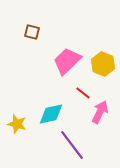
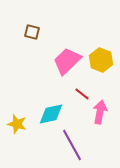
yellow hexagon: moved 2 px left, 4 px up
red line: moved 1 px left, 1 px down
pink arrow: rotated 15 degrees counterclockwise
purple line: rotated 8 degrees clockwise
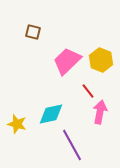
brown square: moved 1 px right
red line: moved 6 px right, 3 px up; rotated 14 degrees clockwise
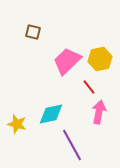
yellow hexagon: moved 1 px left, 1 px up; rotated 25 degrees clockwise
red line: moved 1 px right, 4 px up
pink arrow: moved 1 px left
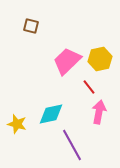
brown square: moved 2 px left, 6 px up
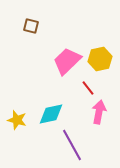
red line: moved 1 px left, 1 px down
yellow star: moved 4 px up
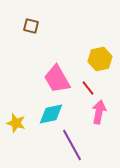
pink trapezoid: moved 10 px left, 18 px down; rotated 76 degrees counterclockwise
yellow star: moved 1 px left, 3 px down
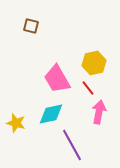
yellow hexagon: moved 6 px left, 4 px down
